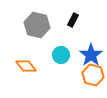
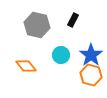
orange hexagon: moved 2 px left
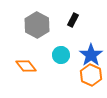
gray hexagon: rotated 15 degrees clockwise
orange hexagon: rotated 10 degrees clockwise
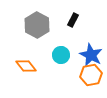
blue star: rotated 10 degrees counterclockwise
orange hexagon: rotated 25 degrees clockwise
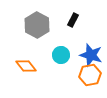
blue star: rotated 10 degrees counterclockwise
orange hexagon: moved 1 px left
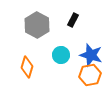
orange diamond: moved 1 px right, 1 px down; rotated 55 degrees clockwise
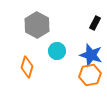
black rectangle: moved 22 px right, 3 px down
cyan circle: moved 4 px left, 4 px up
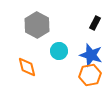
cyan circle: moved 2 px right
orange diamond: rotated 30 degrees counterclockwise
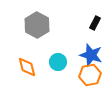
cyan circle: moved 1 px left, 11 px down
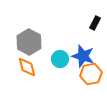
gray hexagon: moved 8 px left, 17 px down
blue star: moved 8 px left, 1 px down
cyan circle: moved 2 px right, 3 px up
orange hexagon: moved 1 px right, 1 px up
